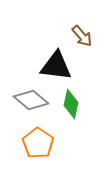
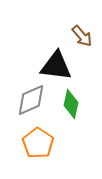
gray diamond: rotated 64 degrees counterclockwise
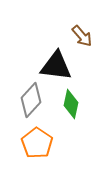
gray diamond: rotated 24 degrees counterclockwise
orange pentagon: moved 1 px left
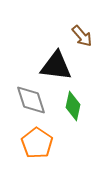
gray diamond: rotated 60 degrees counterclockwise
green diamond: moved 2 px right, 2 px down
